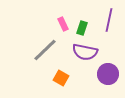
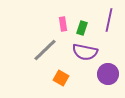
pink rectangle: rotated 16 degrees clockwise
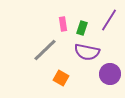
purple line: rotated 20 degrees clockwise
purple semicircle: moved 2 px right
purple circle: moved 2 px right
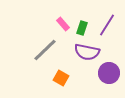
purple line: moved 2 px left, 5 px down
pink rectangle: rotated 32 degrees counterclockwise
purple circle: moved 1 px left, 1 px up
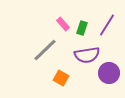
purple semicircle: moved 3 px down; rotated 20 degrees counterclockwise
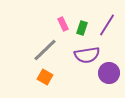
pink rectangle: rotated 16 degrees clockwise
orange square: moved 16 px left, 1 px up
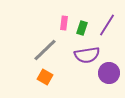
pink rectangle: moved 1 px right, 1 px up; rotated 32 degrees clockwise
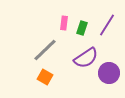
purple semicircle: moved 1 px left, 3 px down; rotated 25 degrees counterclockwise
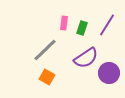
orange square: moved 2 px right
